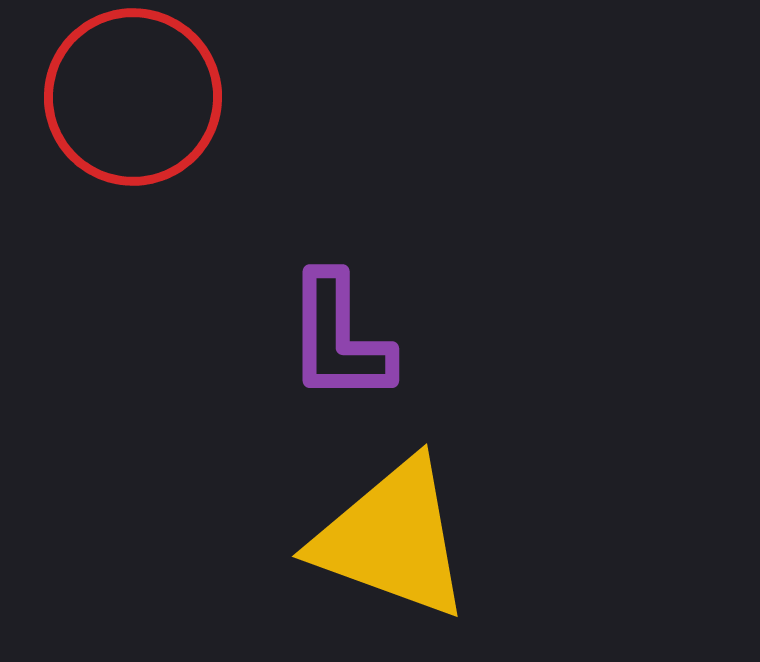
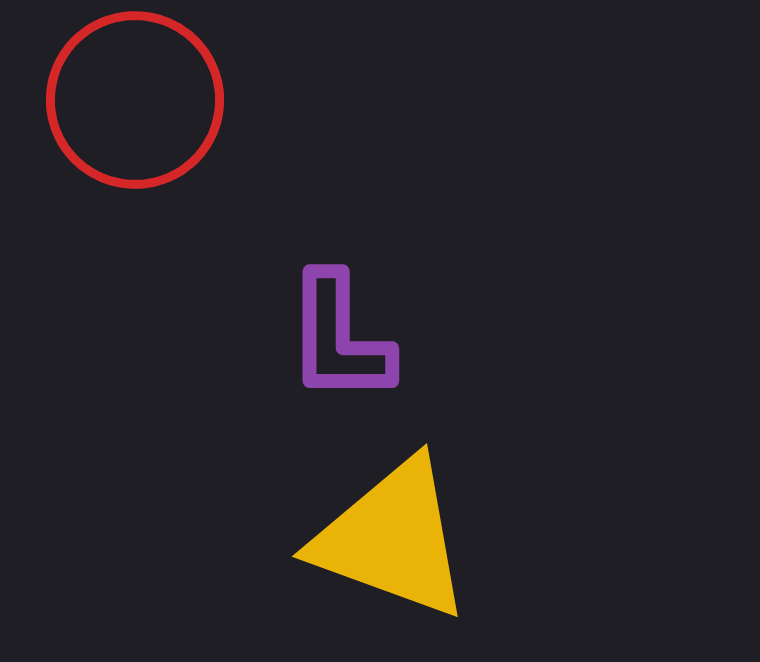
red circle: moved 2 px right, 3 px down
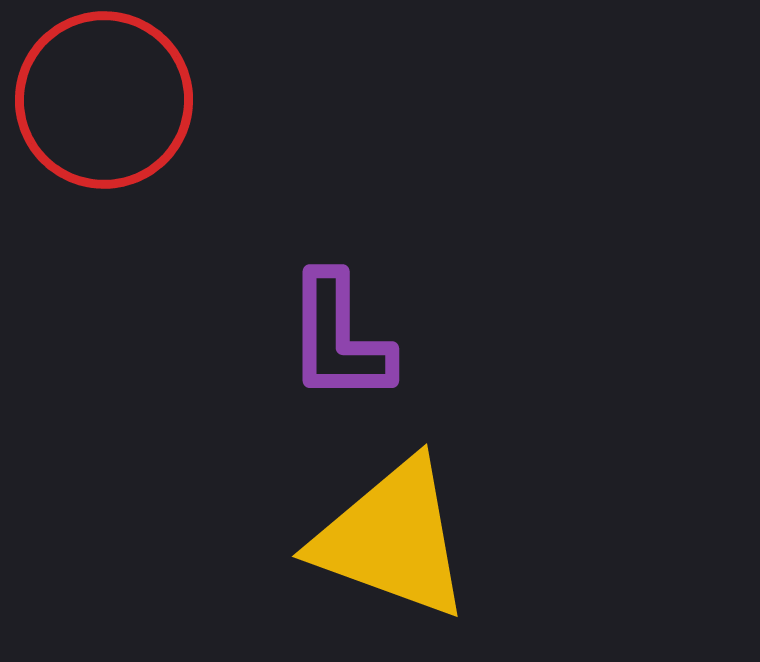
red circle: moved 31 px left
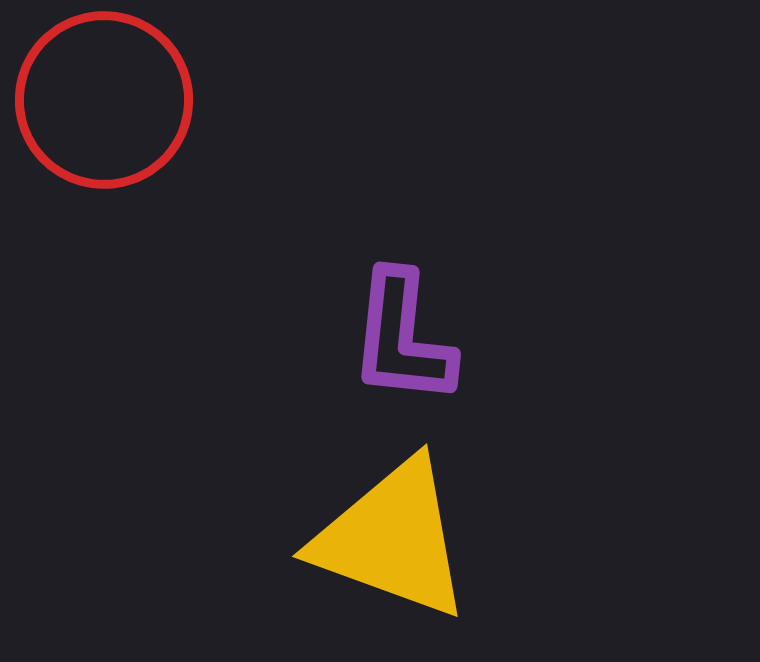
purple L-shape: moved 63 px right; rotated 6 degrees clockwise
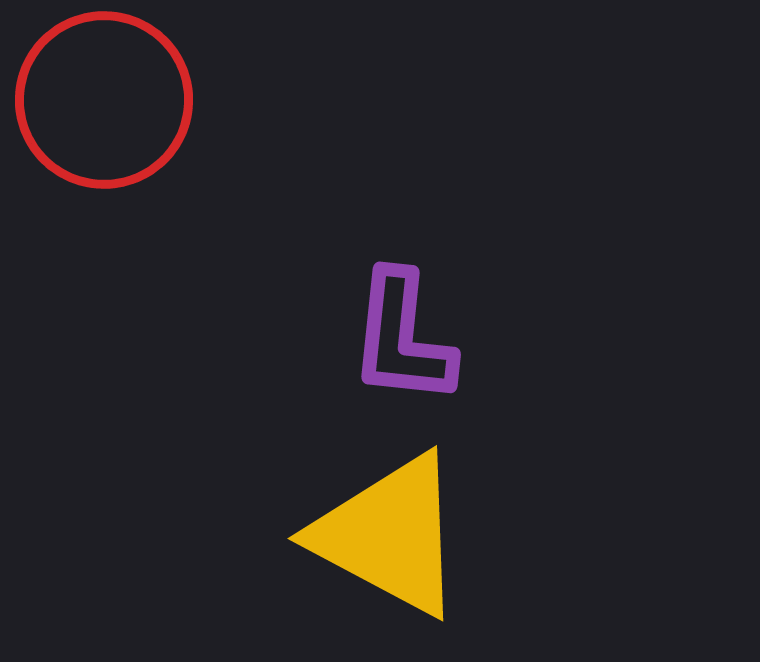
yellow triangle: moved 3 px left, 4 px up; rotated 8 degrees clockwise
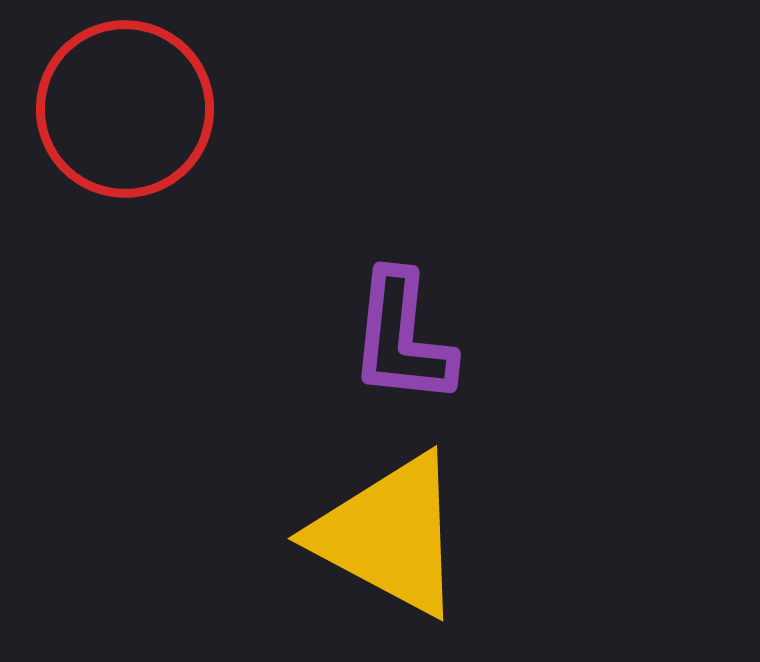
red circle: moved 21 px right, 9 px down
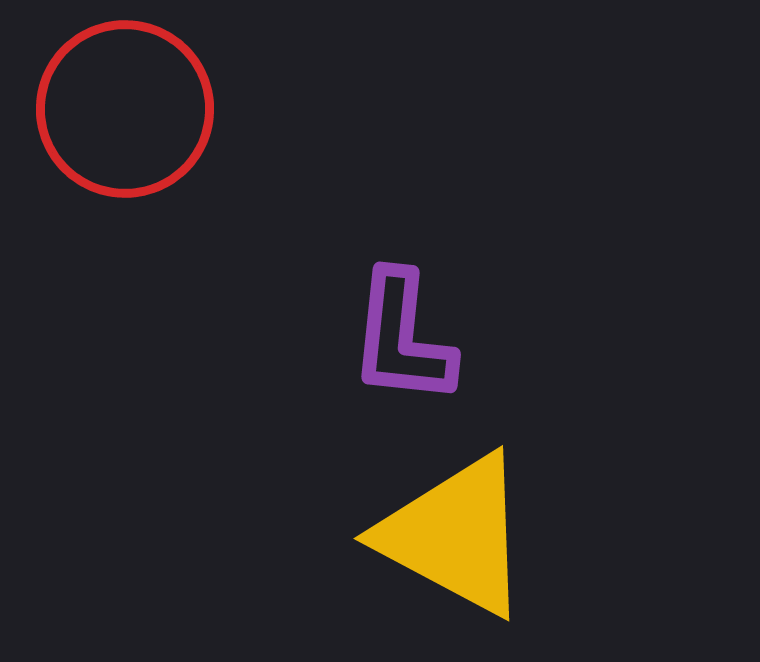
yellow triangle: moved 66 px right
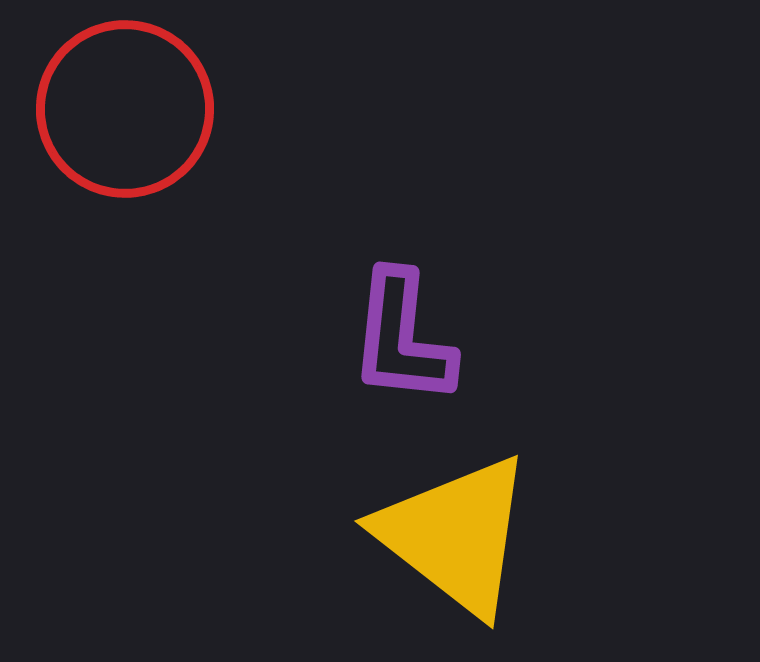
yellow triangle: rotated 10 degrees clockwise
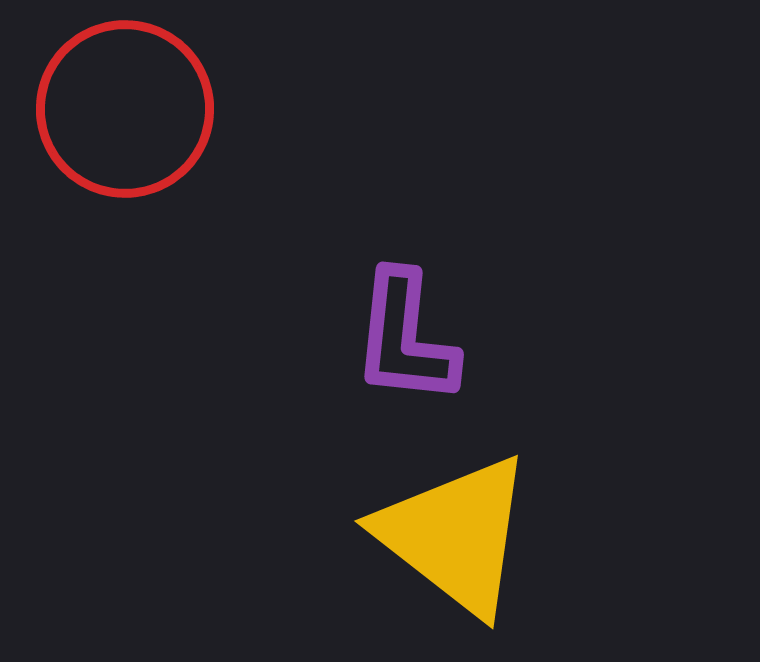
purple L-shape: moved 3 px right
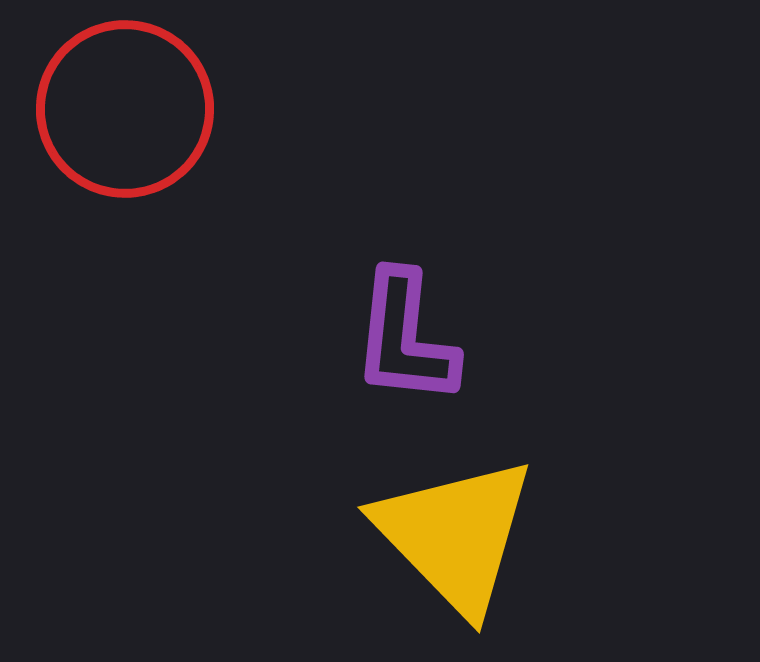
yellow triangle: rotated 8 degrees clockwise
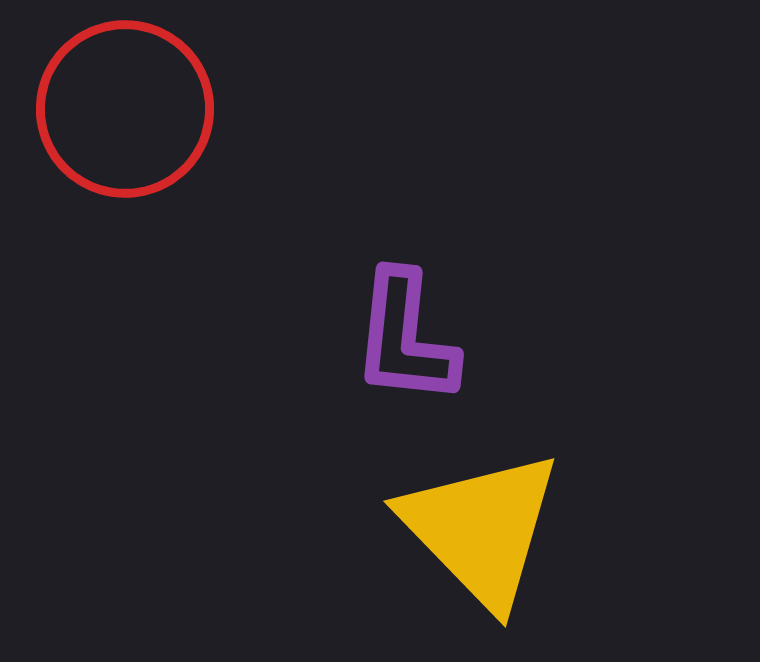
yellow triangle: moved 26 px right, 6 px up
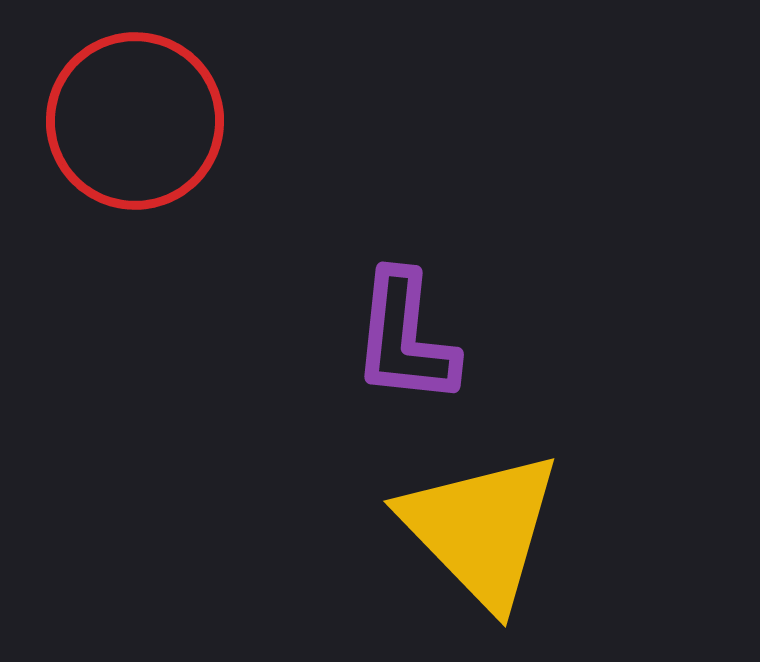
red circle: moved 10 px right, 12 px down
